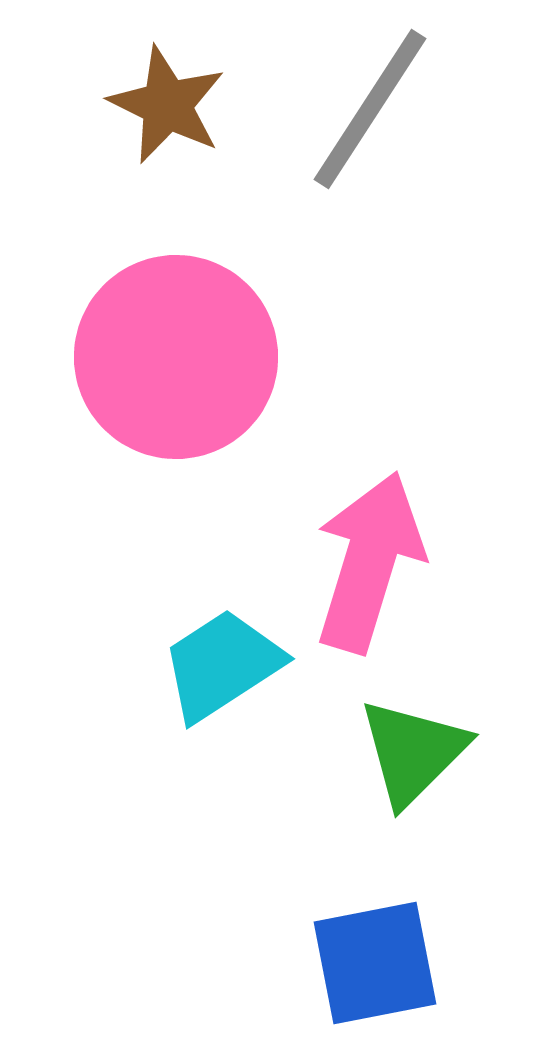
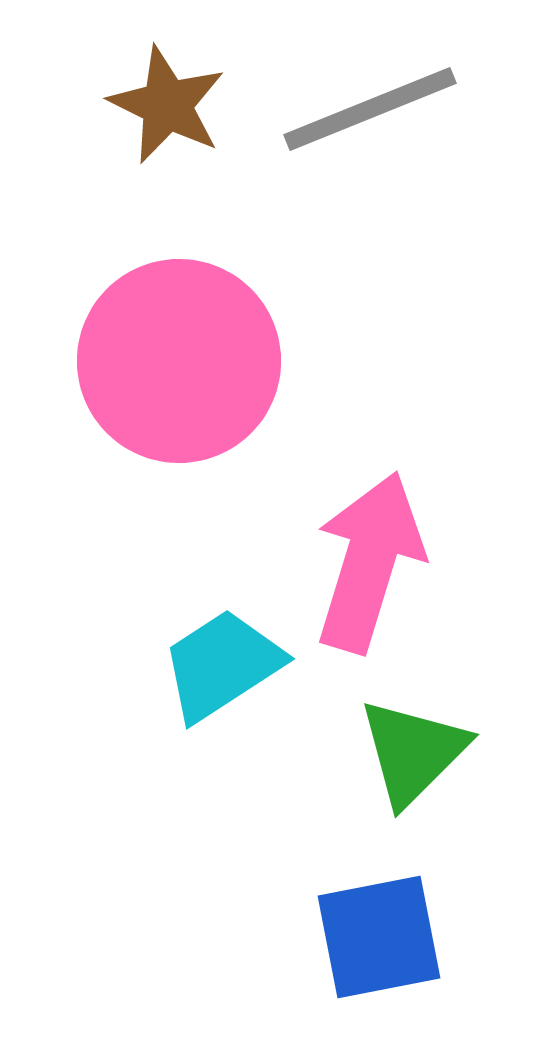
gray line: rotated 35 degrees clockwise
pink circle: moved 3 px right, 4 px down
blue square: moved 4 px right, 26 px up
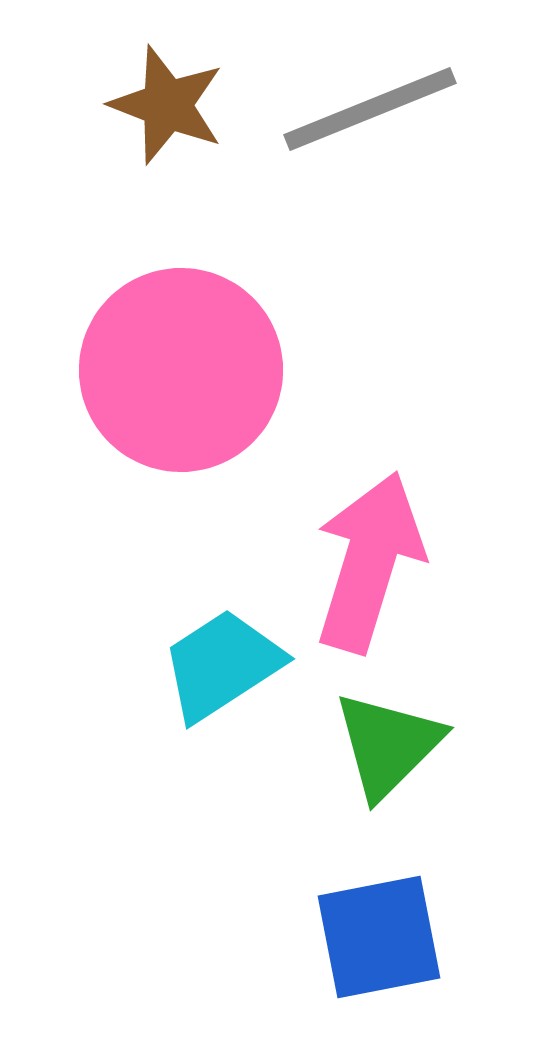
brown star: rotated 5 degrees counterclockwise
pink circle: moved 2 px right, 9 px down
green triangle: moved 25 px left, 7 px up
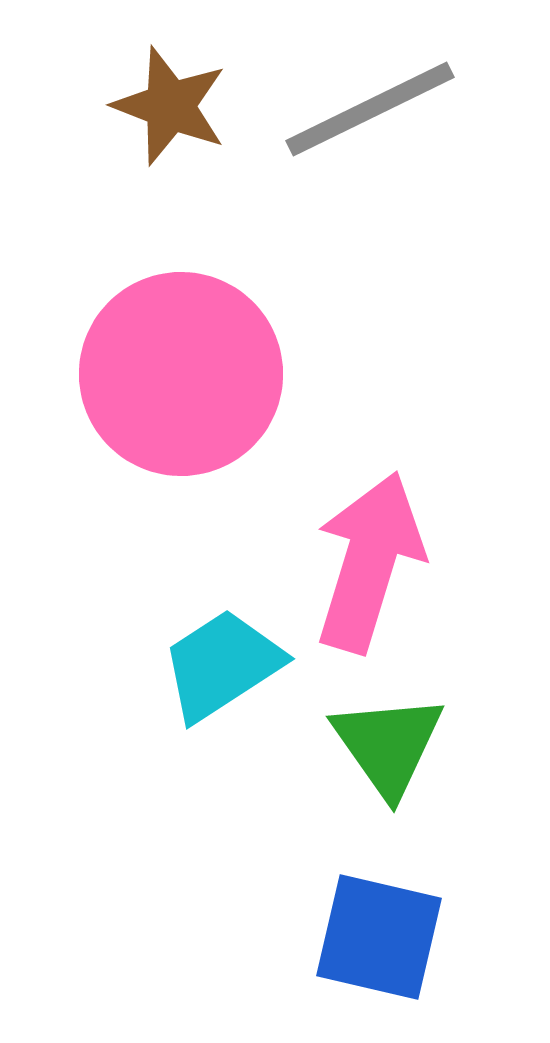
brown star: moved 3 px right, 1 px down
gray line: rotated 4 degrees counterclockwise
pink circle: moved 4 px down
green triangle: rotated 20 degrees counterclockwise
blue square: rotated 24 degrees clockwise
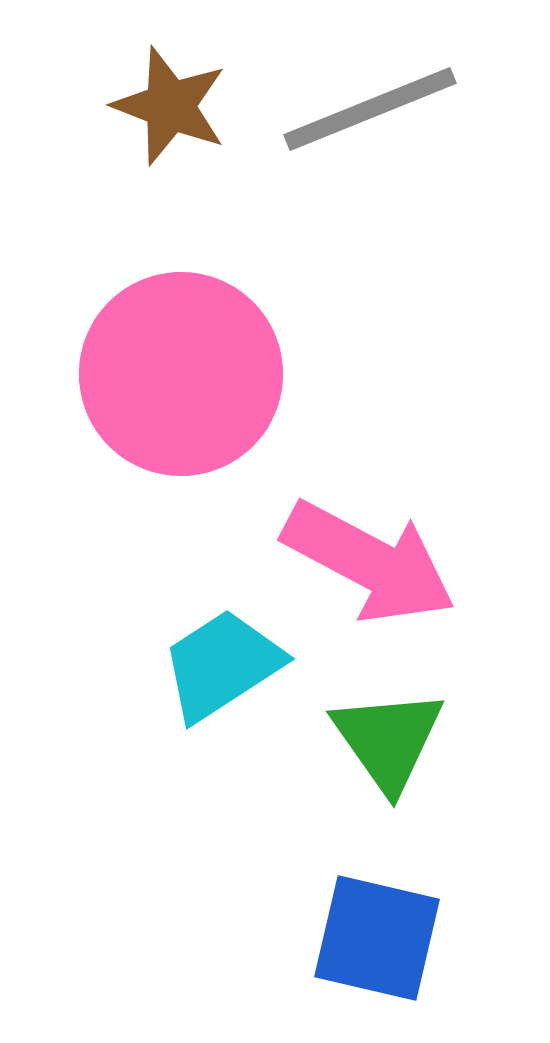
gray line: rotated 4 degrees clockwise
pink arrow: rotated 101 degrees clockwise
green triangle: moved 5 px up
blue square: moved 2 px left, 1 px down
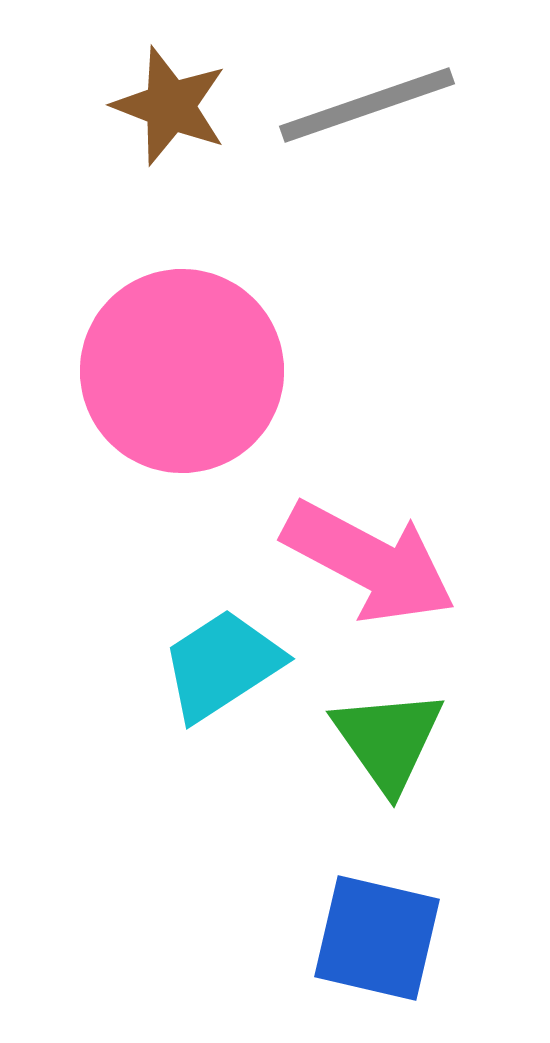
gray line: moved 3 px left, 4 px up; rotated 3 degrees clockwise
pink circle: moved 1 px right, 3 px up
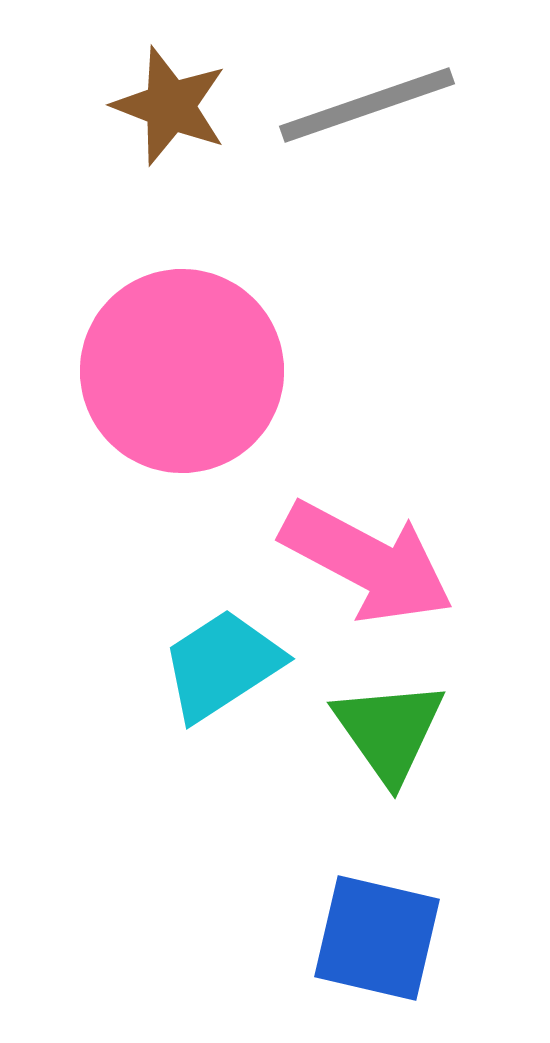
pink arrow: moved 2 px left
green triangle: moved 1 px right, 9 px up
